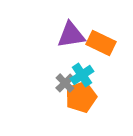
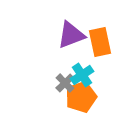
purple triangle: rotated 12 degrees counterclockwise
orange rectangle: moved 1 px left, 1 px up; rotated 52 degrees clockwise
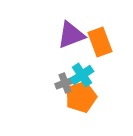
orange rectangle: rotated 8 degrees counterclockwise
gray cross: rotated 24 degrees clockwise
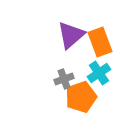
purple triangle: rotated 20 degrees counterclockwise
cyan cross: moved 17 px right, 2 px up
gray cross: moved 1 px left, 4 px up
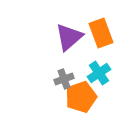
purple triangle: moved 2 px left, 2 px down
orange rectangle: moved 1 px right, 9 px up
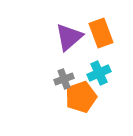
cyan cross: rotated 10 degrees clockwise
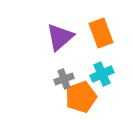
purple triangle: moved 9 px left
cyan cross: moved 3 px right, 1 px down
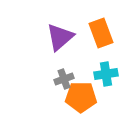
cyan cross: moved 4 px right; rotated 15 degrees clockwise
orange pentagon: rotated 20 degrees clockwise
